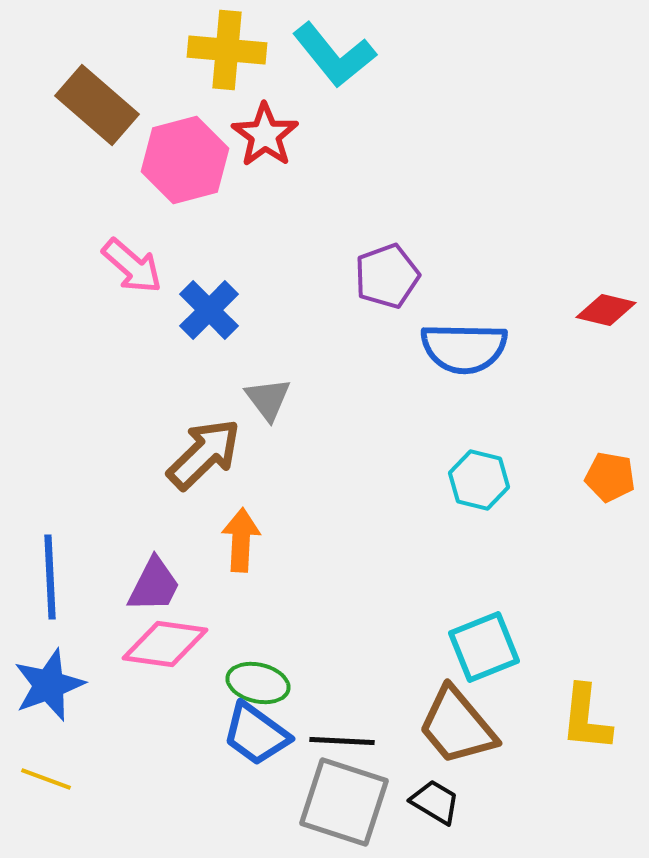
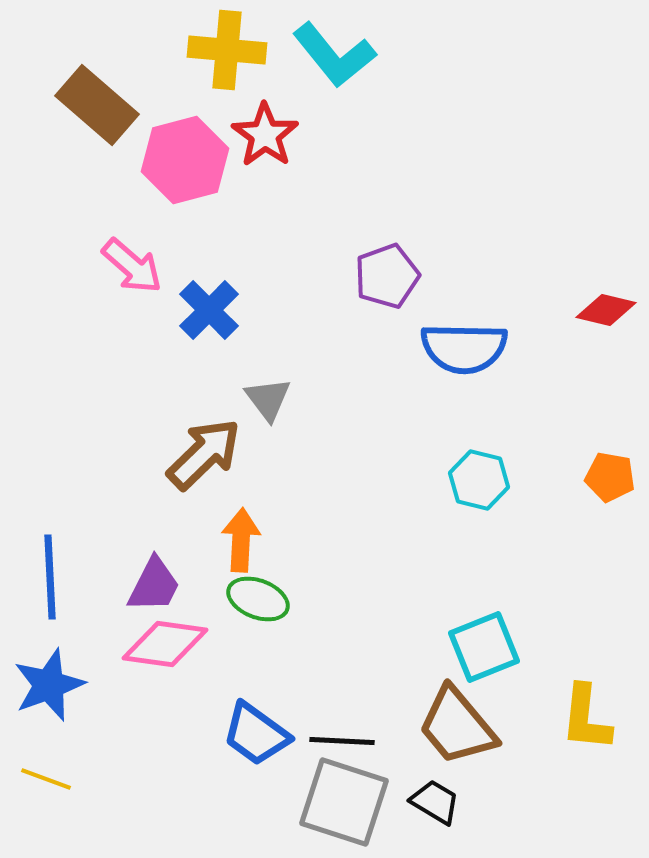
green ellipse: moved 84 px up; rotated 8 degrees clockwise
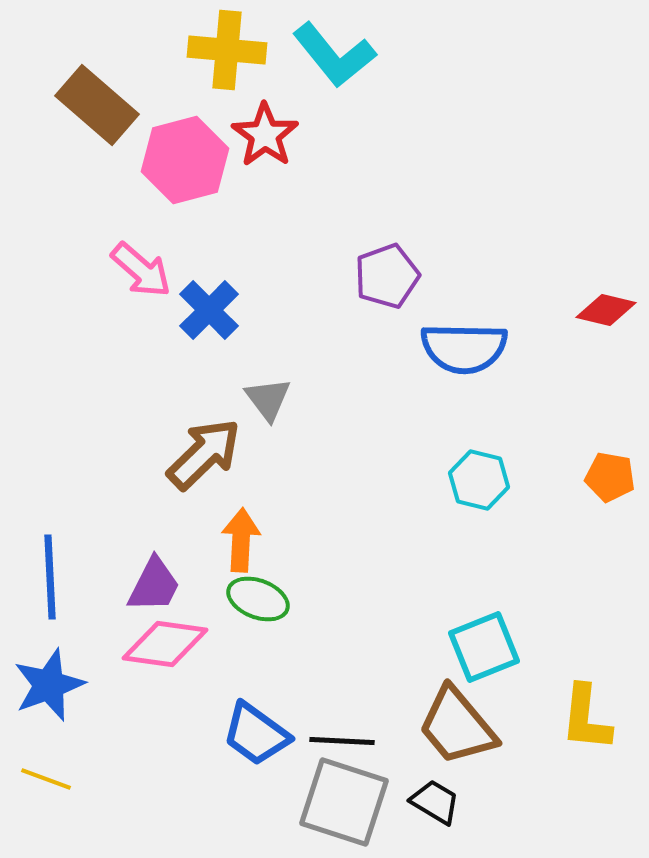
pink arrow: moved 9 px right, 4 px down
